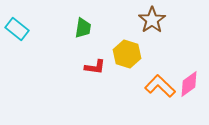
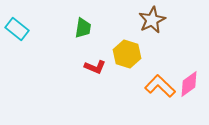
brown star: rotated 8 degrees clockwise
red L-shape: rotated 15 degrees clockwise
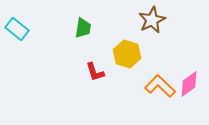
red L-shape: moved 5 px down; rotated 50 degrees clockwise
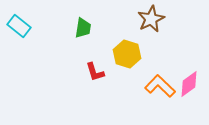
brown star: moved 1 px left, 1 px up
cyan rectangle: moved 2 px right, 3 px up
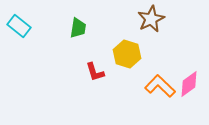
green trapezoid: moved 5 px left
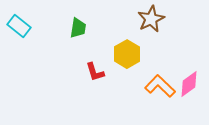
yellow hexagon: rotated 12 degrees clockwise
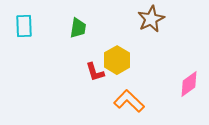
cyan rectangle: moved 5 px right; rotated 50 degrees clockwise
yellow hexagon: moved 10 px left, 6 px down
orange L-shape: moved 31 px left, 15 px down
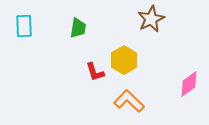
yellow hexagon: moved 7 px right
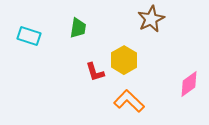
cyan rectangle: moved 5 px right, 10 px down; rotated 70 degrees counterclockwise
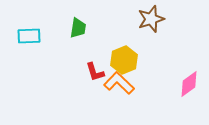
brown star: rotated 8 degrees clockwise
cyan rectangle: rotated 20 degrees counterclockwise
yellow hexagon: rotated 8 degrees clockwise
orange L-shape: moved 10 px left, 18 px up
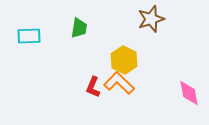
green trapezoid: moved 1 px right
yellow hexagon: rotated 12 degrees counterclockwise
red L-shape: moved 2 px left, 15 px down; rotated 40 degrees clockwise
pink diamond: moved 9 px down; rotated 64 degrees counterclockwise
